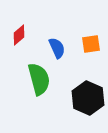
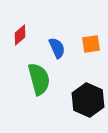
red diamond: moved 1 px right
black hexagon: moved 2 px down
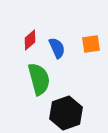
red diamond: moved 10 px right, 5 px down
black hexagon: moved 22 px left, 13 px down; rotated 16 degrees clockwise
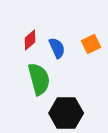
orange square: rotated 18 degrees counterclockwise
black hexagon: rotated 20 degrees clockwise
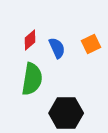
green semicircle: moved 7 px left; rotated 24 degrees clockwise
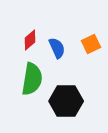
black hexagon: moved 12 px up
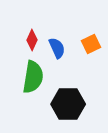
red diamond: moved 2 px right; rotated 25 degrees counterclockwise
green semicircle: moved 1 px right, 2 px up
black hexagon: moved 2 px right, 3 px down
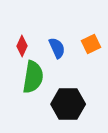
red diamond: moved 10 px left, 6 px down
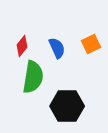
red diamond: rotated 15 degrees clockwise
black hexagon: moved 1 px left, 2 px down
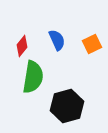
orange square: moved 1 px right
blue semicircle: moved 8 px up
black hexagon: rotated 16 degrees counterclockwise
